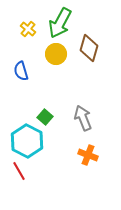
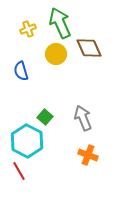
green arrow: rotated 128 degrees clockwise
yellow cross: rotated 28 degrees clockwise
brown diamond: rotated 40 degrees counterclockwise
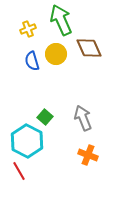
green arrow: moved 1 px right, 3 px up
blue semicircle: moved 11 px right, 10 px up
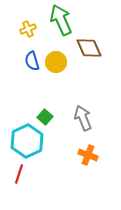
yellow circle: moved 8 px down
cyan hexagon: rotated 8 degrees clockwise
red line: moved 3 px down; rotated 48 degrees clockwise
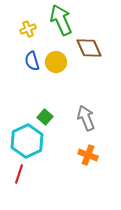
gray arrow: moved 3 px right
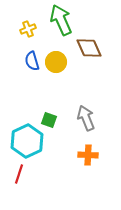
green square: moved 4 px right, 3 px down; rotated 21 degrees counterclockwise
orange cross: rotated 18 degrees counterclockwise
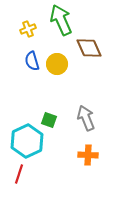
yellow circle: moved 1 px right, 2 px down
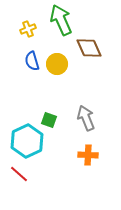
red line: rotated 66 degrees counterclockwise
